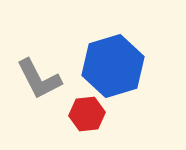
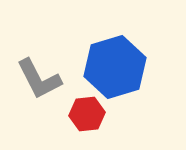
blue hexagon: moved 2 px right, 1 px down
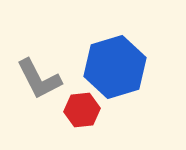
red hexagon: moved 5 px left, 4 px up
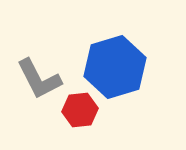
red hexagon: moved 2 px left
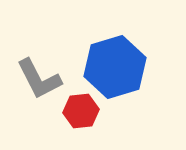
red hexagon: moved 1 px right, 1 px down
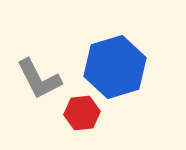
red hexagon: moved 1 px right, 2 px down
